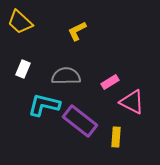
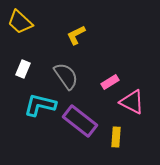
yellow L-shape: moved 1 px left, 4 px down
gray semicircle: rotated 56 degrees clockwise
cyan L-shape: moved 4 px left
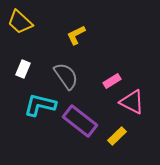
pink rectangle: moved 2 px right, 1 px up
yellow rectangle: moved 1 px right, 1 px up; rotated 42 degrees clockwise
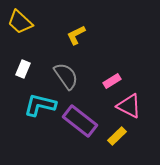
pink triangle: moved 3 px left, 4 px down
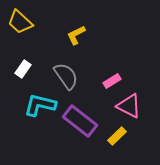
white rectangle: rotated 12 degrees clockwise
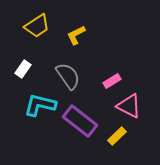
yellow trapezoid: moved 17 px right, 4 px down; rotated 76 degrees counterclockwise
gray semicircle: moved 2 px right
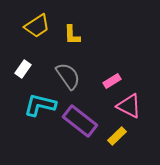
yellow L-shape: moved 4 px left; rotated 65 degrees counterclockwise
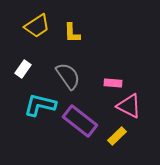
yellow L-shape: moved 2 px up
pink rectangle: moved 1 px right, 2 px down; rotated 36 degrees clockwise
